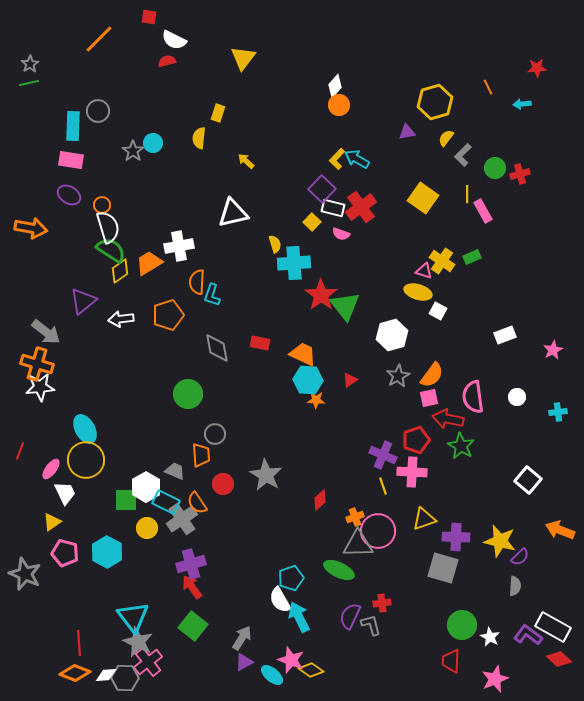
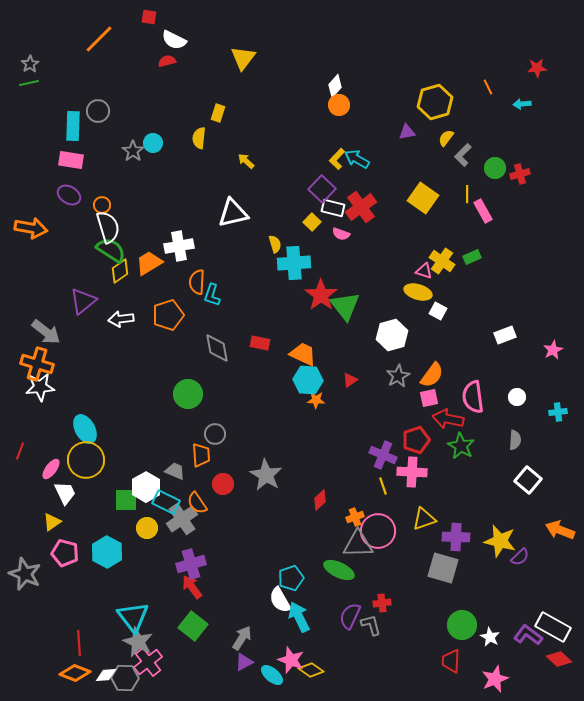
gray semicircle at (515, 586): moved 146 px up
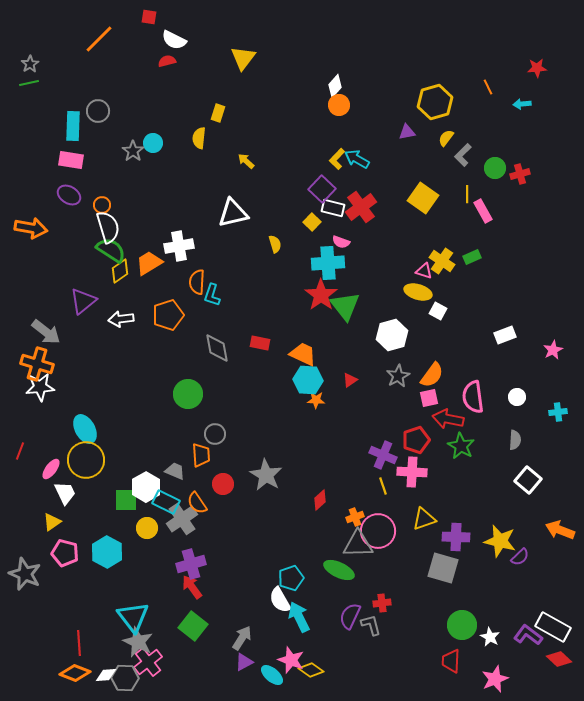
pink semicircle at (341, 234): moved 8 px down
cyan cross at (294, 263): moved 34 px right
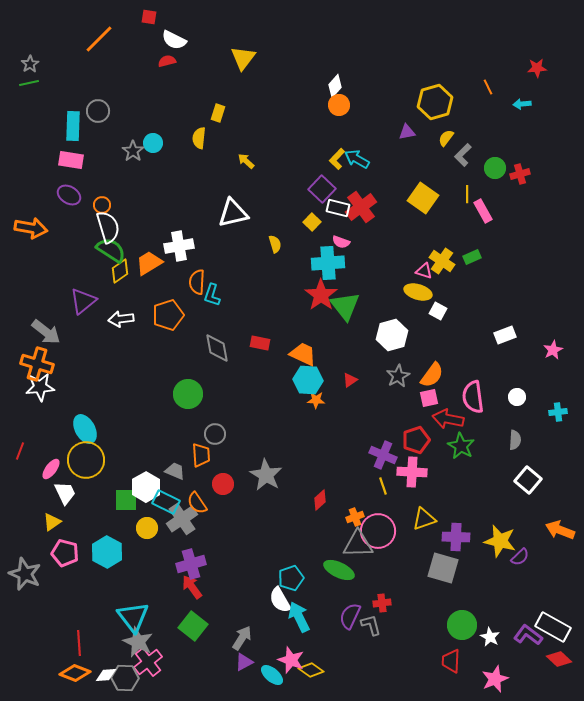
white rectangle at (333, 208): moved 5 px right
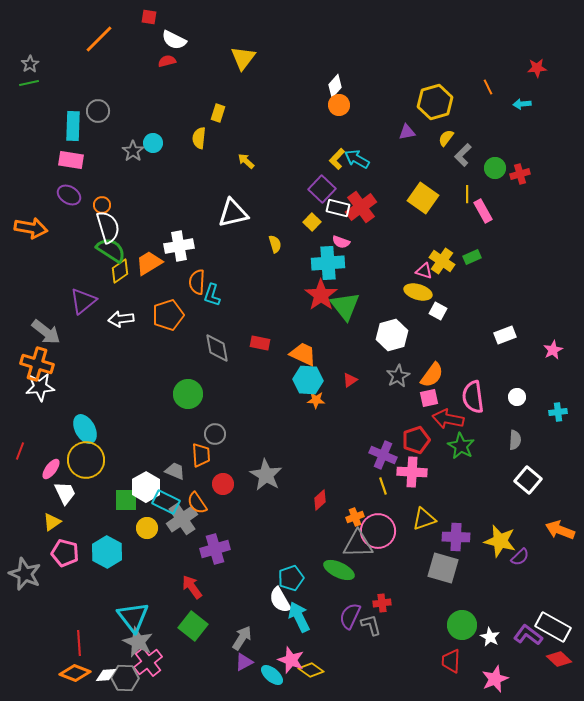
purple cross at (191, 564): moved 24 px right, 15 px up
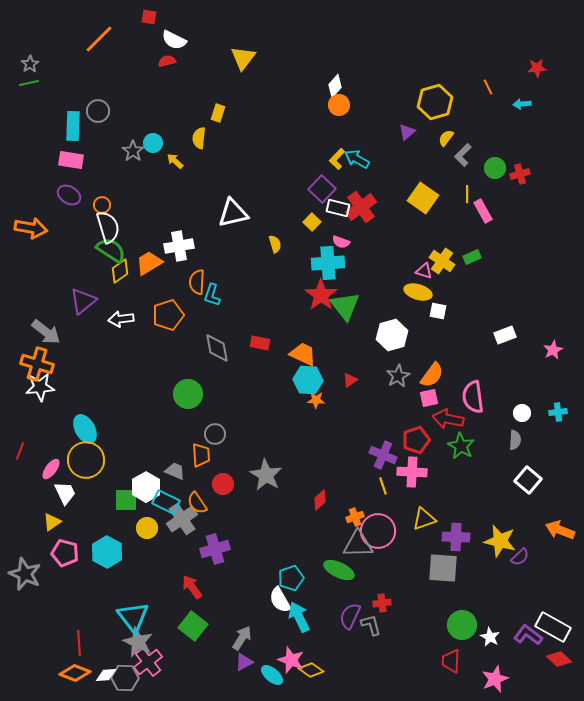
purple triangle at (407, 132): rotated 30 degrees counterclockwise
yellow arrow at (246, 161): moved 71 px left
white square at (438, 311): rotated 18 degrees counterclockwise
white circle at (517, 397): moved 5 px right, 16 px down
gray square at (443, 568): rotated 12 degrees counterclockwise
